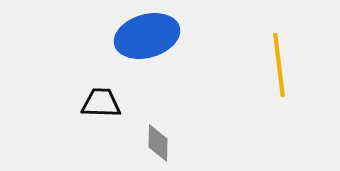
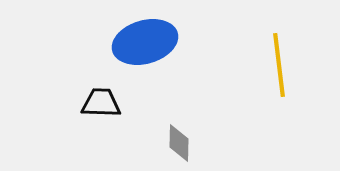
blue ellipse: moved 2 px left, 6 px down
gray diamond: moved 21 px right
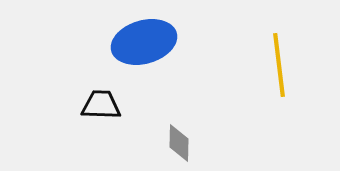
blue ellipse: moved 1 px left
black trapezoid: moved 2 px down
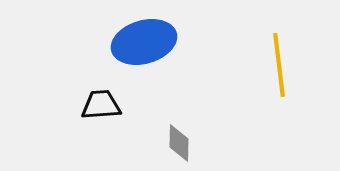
black trapezoid: rotated 6 degrees counterclockwise
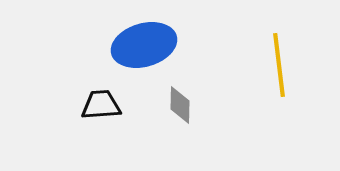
blue ellipse: moved 3 px down
gray diamond: moved 1 px right, 38 px up
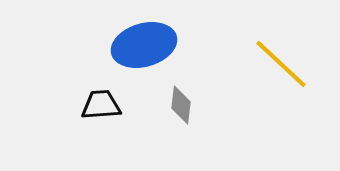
yellow line: moved 2 px right, 1 px up; rotated 40 degrees counterclockwise
gray diamond: moved 1 px right; rotated 6 degrees clockwise
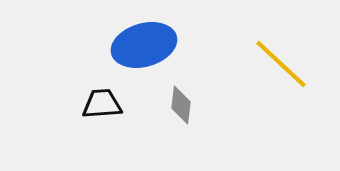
black trapezoid: moved 1 px right, 1 px up
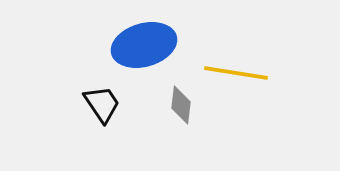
yellow line: moved 45 px left, 9 px down; rotated 34 degrees counterclockwise
black trapezoid: rotated 60 degrees clockwise
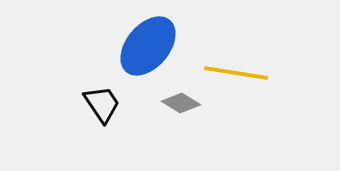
blue ellipse: moved 4 px right, 1 px down; rotated 34 degrees counterclockwise
gray diamond: moved 2 px up; rotated 66 degrees counterclockwise
